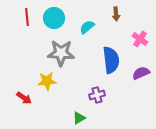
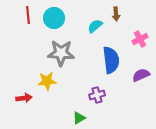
red line: moved 1 px right, 2 px up
cyan semicircle: moved 8 px right, 1 px up
pink cross: rotated 28 degrees clockwise
purple semicircle: moved 2 px down
red arrow: rotated 42 degrees counterclockwise
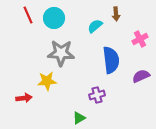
red line: rotated 18 degrees counterclockwise
purple semicircle: moved 1 px down
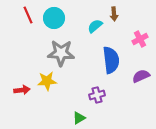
brown arrow: moved 2 px left
red arrow: moved 2 px left, 8 px up
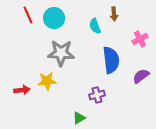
cyan semicircle: rotated 70 degrees counterclockwise
purple semicircle: rotated 12 degrees counterclockwise
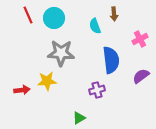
purple cross: moved 5 px up
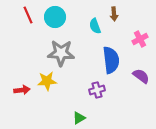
cyan circle: moved 1 px right, 1 px up
purple semicircle: rotated 72 degrees clockwise
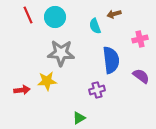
brown arrow: rotated 80 degrees clockwise
pink cross: rotated 14 degrees clockwise
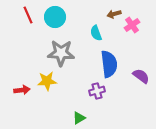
cyan semicircle: moved 1 px right, 7 px down
pink cross: moved 8 px left, 14 px up; rotated 21 degrees counterclockwise
blue semicircle: moved 2 px left, 4 px down
purple cross: moved 1 px down
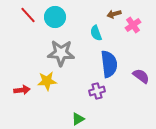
red line: rotated 18 degrees counterclockwise
pink cross: moved 1 px right
green triangle: moved 1 px left, 1 px down
